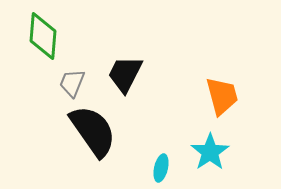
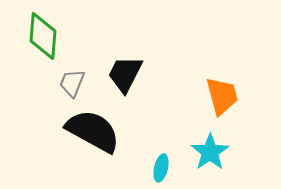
black semicircle: rotated 26 degrees counterclockwise
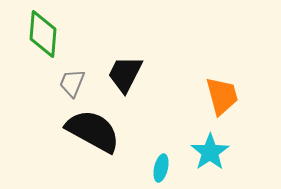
green diamond: moved 2 px up
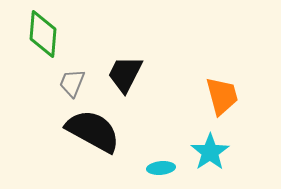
cyan ellipse: rotated 72 degrees clockwise
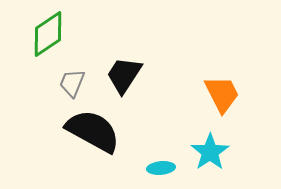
green diamond: moved 5 px right; rotated 51 degrees clockwise
black trapezoid: moved 1 px left, 1 px down; rotated 6 degrees clockwise
orange trapezoid: moved 2 px up; rotated 12 degrees counterclockwise
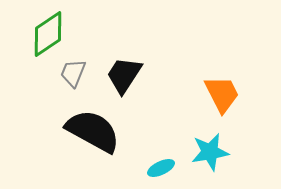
gray trapezoid: moved 1 px right, 10 px up
cyan star: rotated 24 degrees clockwise
cyan ellipse: rotated 20 degrees counterclockwise
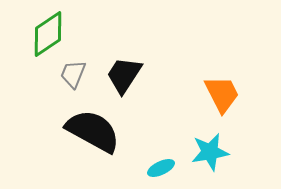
gray trapezoid: moved 1 px down
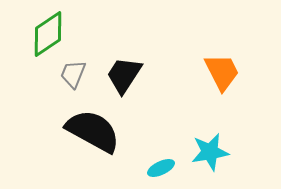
orange trapezoid: moved 22 px up
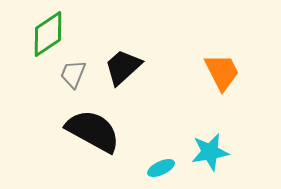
black trapezoid: moved 1 px left, 8 px up; rotated 15 degrees clockwise
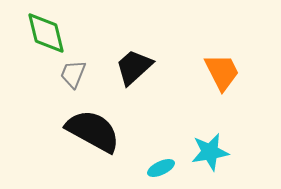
green diamond: moved 2 px left, 1 px up; rotated 69 degrees counterclockwise
black trapezoid: moved 11 px right
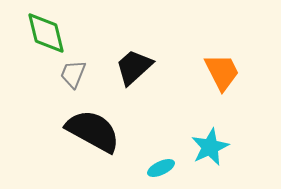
cyan star: moved 5 px up; rotated 15 degrees counterclockwise
